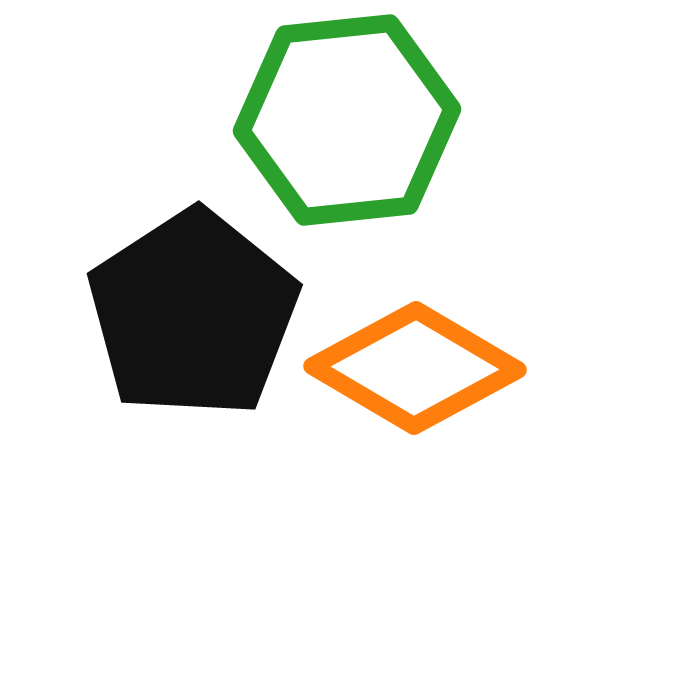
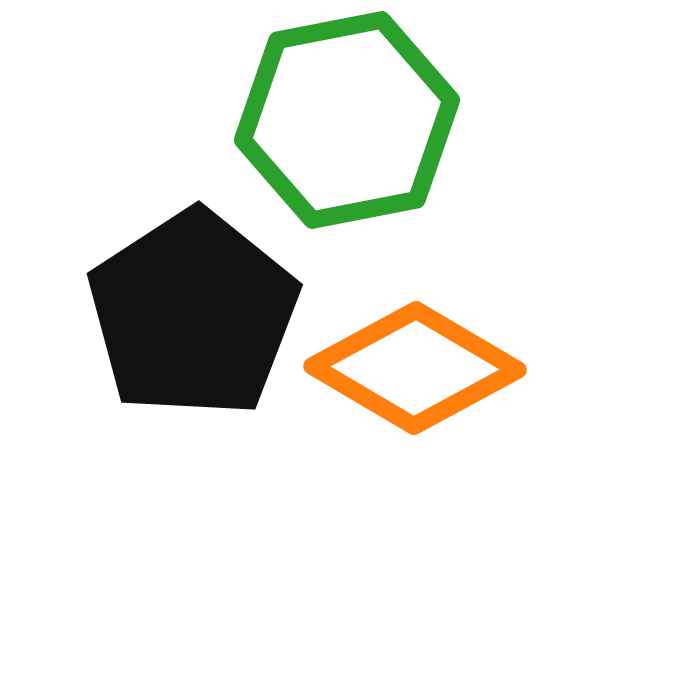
green hexagon: rotated 5 degrees counterclockwise
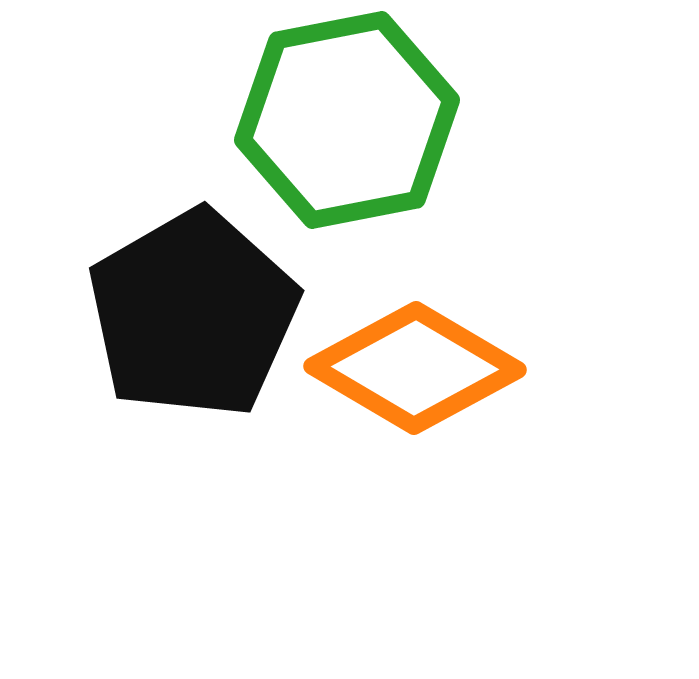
black pentagon: rotated 3 degrees clockwise
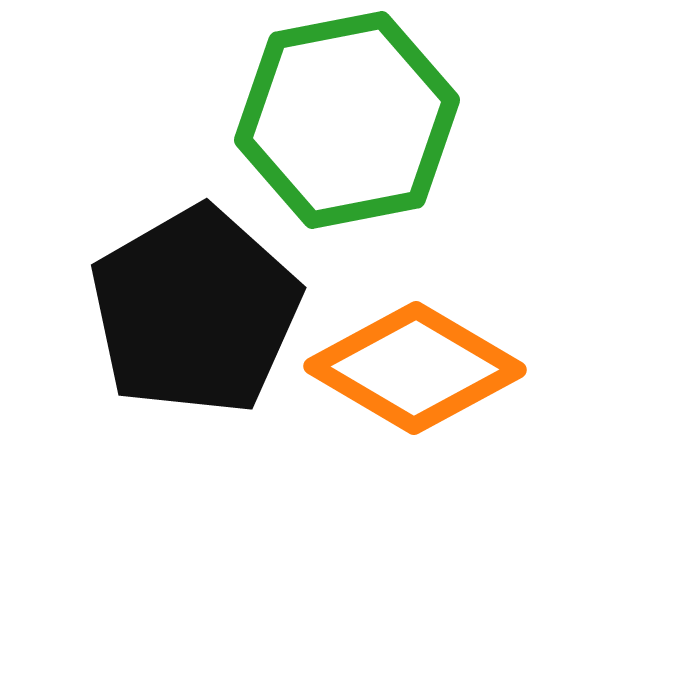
black pentagon: moved 2 px right, 3 px up
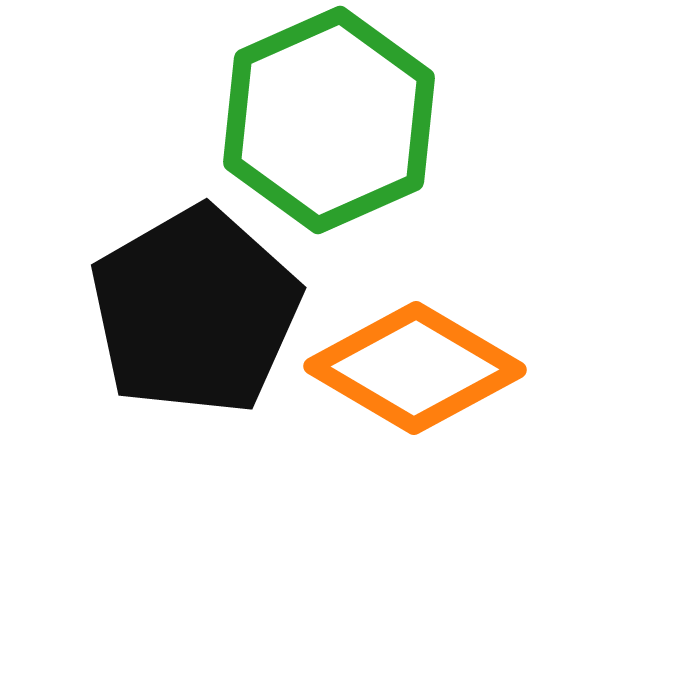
green hexagon: moved 18 px left; rotated 13 degrees counterclockwise
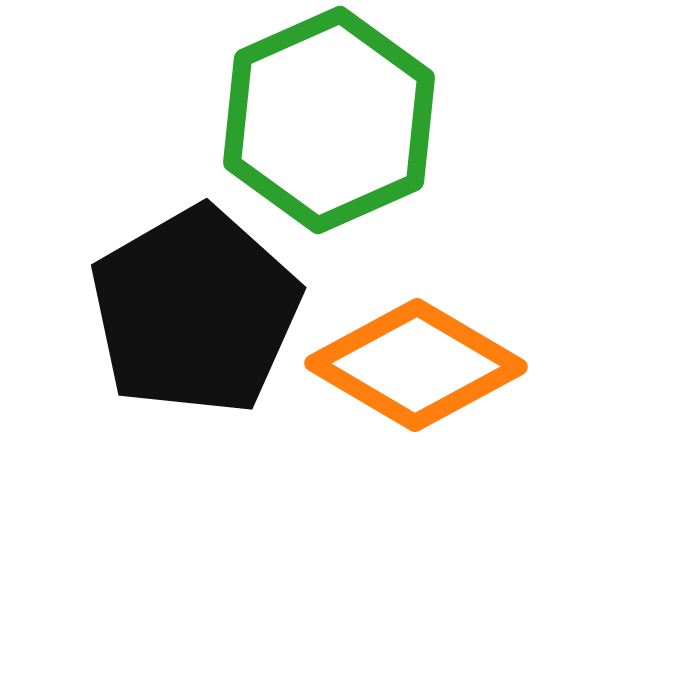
orange diamond: moved 1 px right, 3 px up
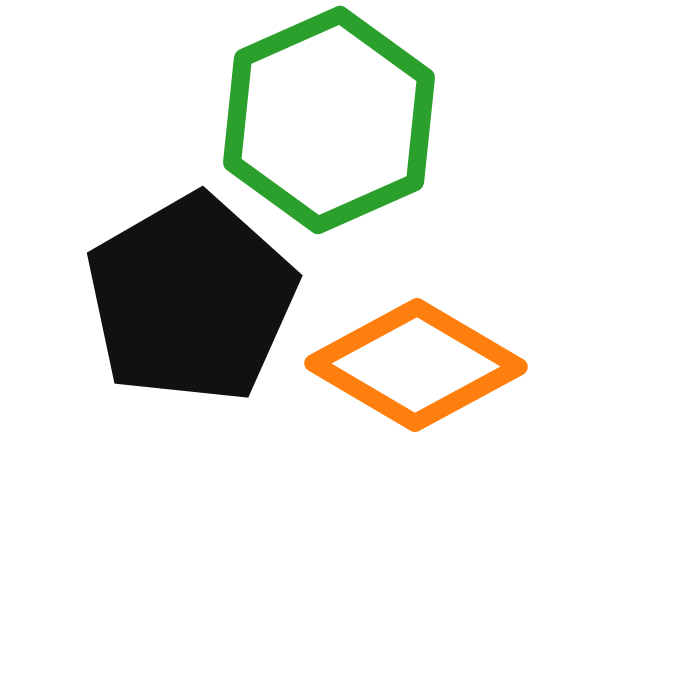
black pentagon: moved 4 px left, 12 px up
